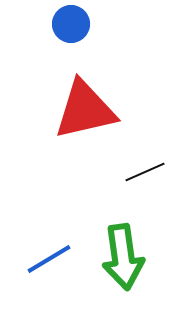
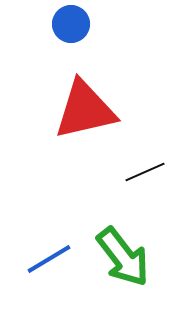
green arrow: rotated 30 degrees counterclockwise
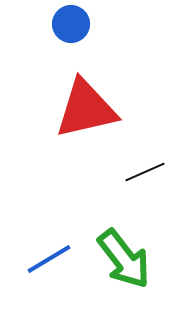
red triangle: moved 1 px right, 1 px up
green arrow: moved 1 px right, 2 px down
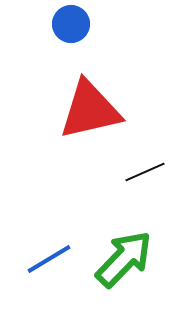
red triangle: moved 4 px right, 1 px down
green arrow: rotated 98 degrees counterclockwise
